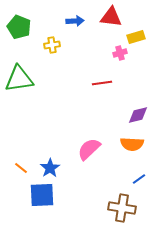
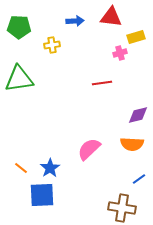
green pentagon: rotated 20 degrees counterclockwise
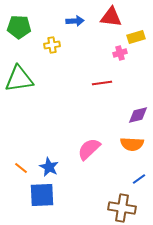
blue star: moved 1 px left, 1 px up; rotated 12 degrees counterclockwise
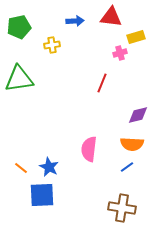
green pentagon: rotated 15 degrees counterclockwise
red line: rotated 60 degrees counterclockwise
pink semicircle: rotated 40 degrees counterclockwise
blue line: moved 12 px left, 12 px up
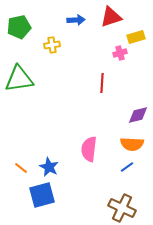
red triangle: rotated 25 degrees counterclockwise
blue arrow: moved 1 px right, 1 px up
red line: rotated 18 degrees counterclockwise
blue square: rotated 12 degrees counterclockwise
brown cross: rotated 16 degrees clockwise
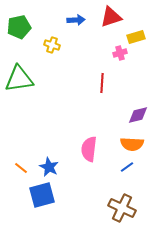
yellow cross: rotated 28 degrees clockwise
